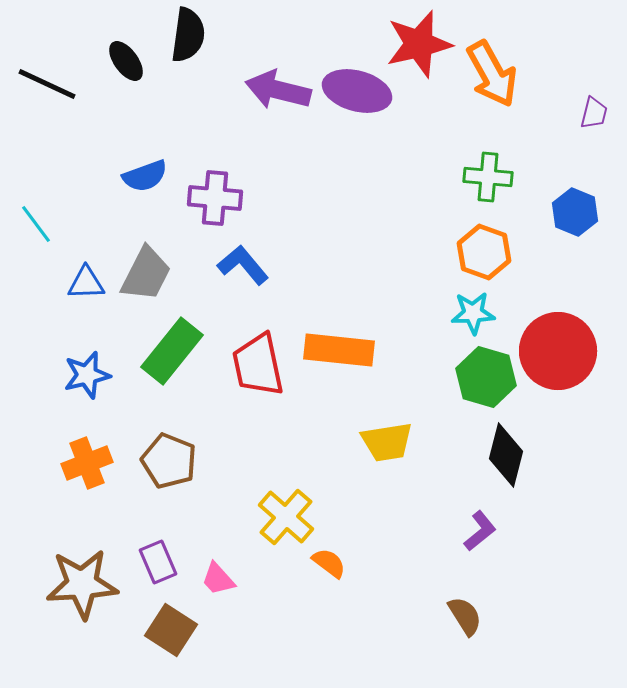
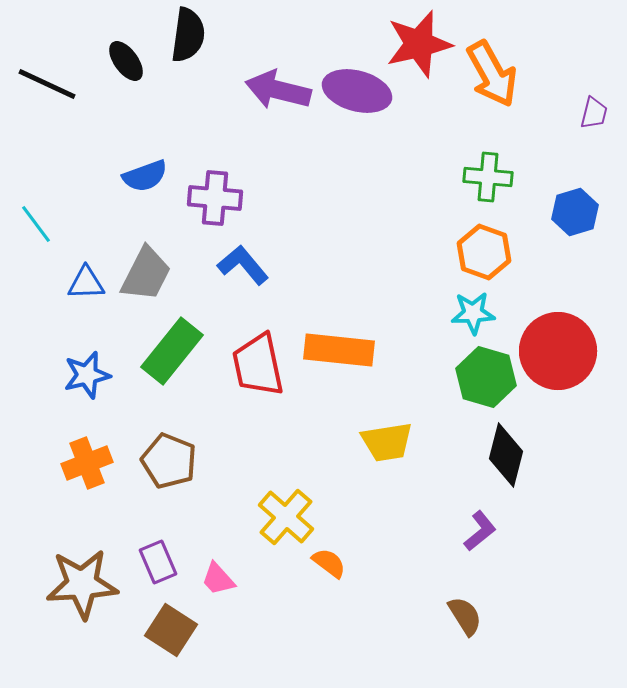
blue hexagon: rotated 21 degrees clockwise
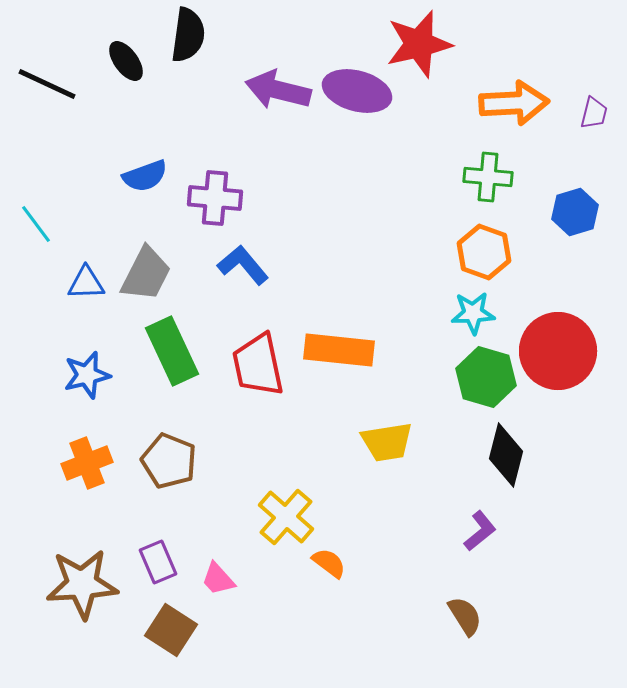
orange arrow: moved 22 px right, 29 px down; rotated 64 degrees counterclockwise
green rectangle: rotated 64 degrees counterclockwise
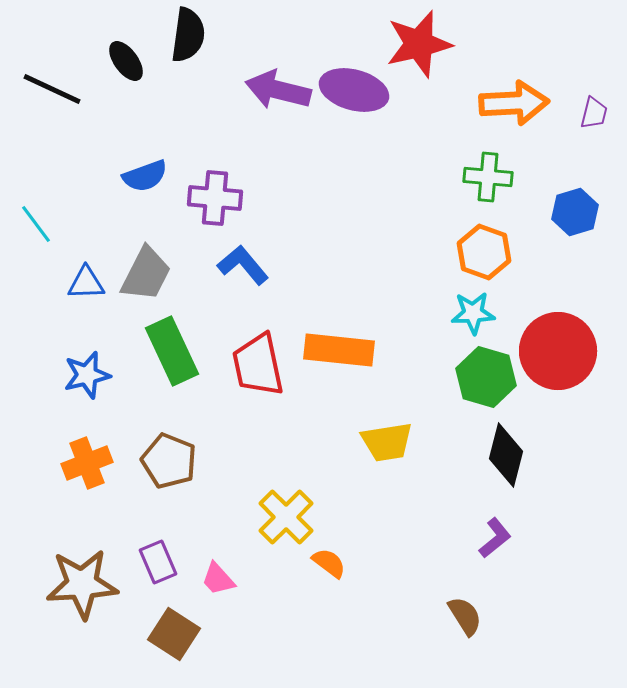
black line: moved 5 px right, 5 px down
purple ellipse: moved 3 px left, 1 px up
yellow cross: rotated 4 degrees clockwise
purple L-shape: moved 15 px right, 7 px down
brown square: moved 3 px right, 4 px down
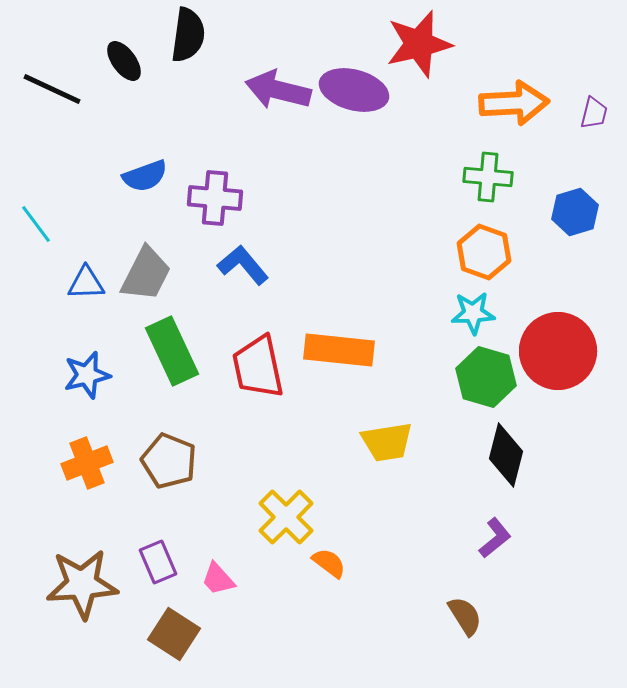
black ellipse: moved 2 px left
red trapezoid: moved 2 px down
